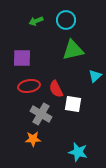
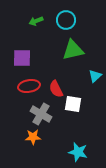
orange star: moved 2 px up
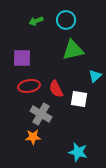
white square: moved 6 px right, 5 px up
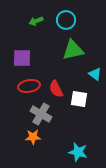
cyan triangle: moved 2 px up; rotated 40 degrees counterclockwise
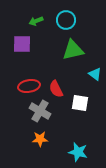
purple square: moved 14 px up
white square: moved 1 px right, 4 px down
gray cross: moved 1 px left, 3 px up
orange star: moved 7 px right, 2 px down
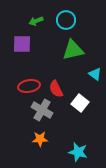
white square: rotated 30 degrees clockwise
gray cross: moved 2 px right, 1 px up
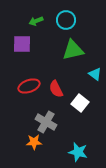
red ellipse: rotated 10 degrees counterclockwise
gray cross: moved 4 px right, 12 px down
orange star: moved 6 px left, 3 px down
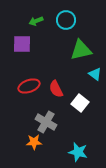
green triangle: moved 8 px right
